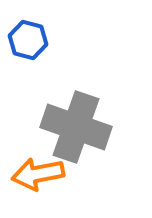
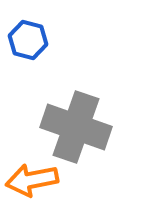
orange arrow: moved 6 px left, 6 px down
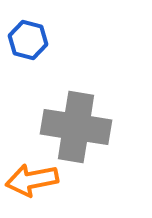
gray cross: rotated 10 degrees counterclockwise
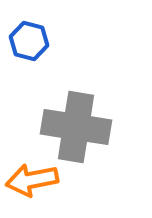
blue hexagon: moved 1 px right, 1 px down
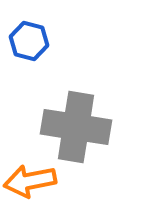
orange arrow: moved 2 px left, 1 px down
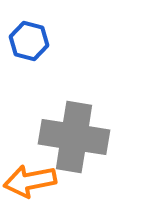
gray cross: moved 2 px left, 10 px down
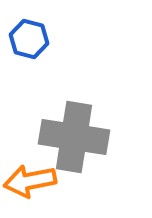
blue hexagon: moved 2 px up
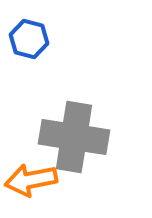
orange arrow: moved 1 px right, 1 px up
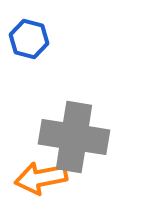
orange arrow: moved 10 px right, 2 px up
